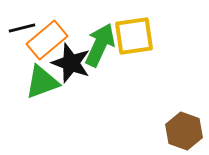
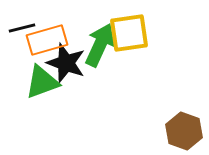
yellow square: moved 5 px left, 3 px up
orange rectangle: rotated 24 degrees clockwise
black star: moved 5 px left
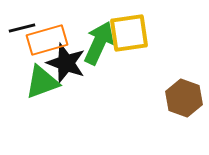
green arrow: moved 1 px left, 2 px up
brown hexagon: moved 33 px up
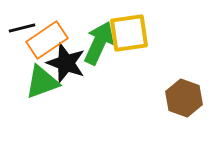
orange rectangle: rotated 18 degrees counterclockwise
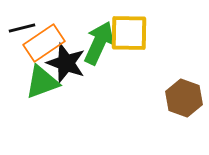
yellow square: rotated 9 degrees clockwise
orange rectangle: moved 3 px left, 3 px down
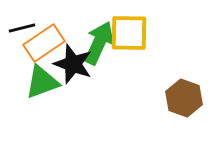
black star: moved 7 px right, 1 px down
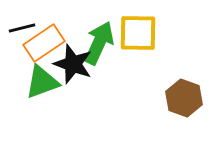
yellow square: moved 9 px right
